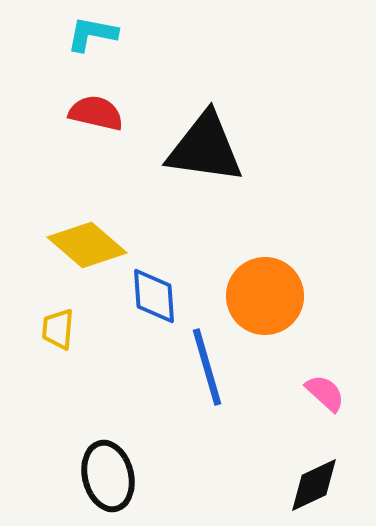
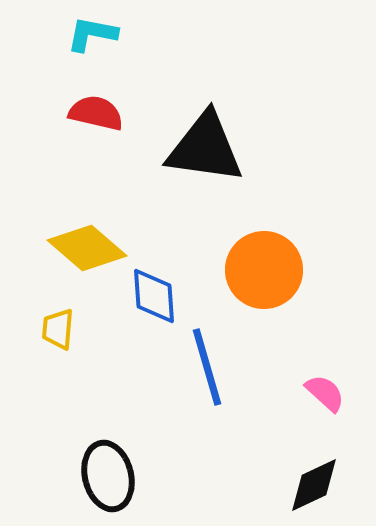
yellow diamond: moved 3 px down
orange circle: moved 1 px left, 26 px up
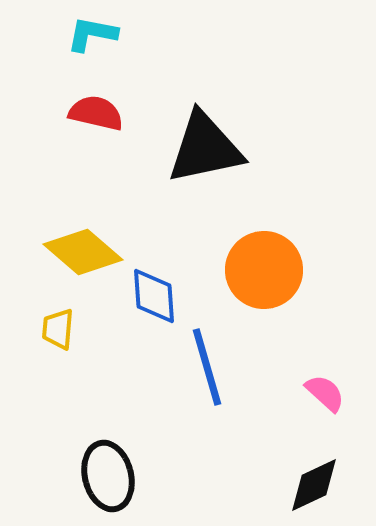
black triangle: rotated 20 degrees counterclockwise
yellow diamond: moved 4 px left, 4 px down
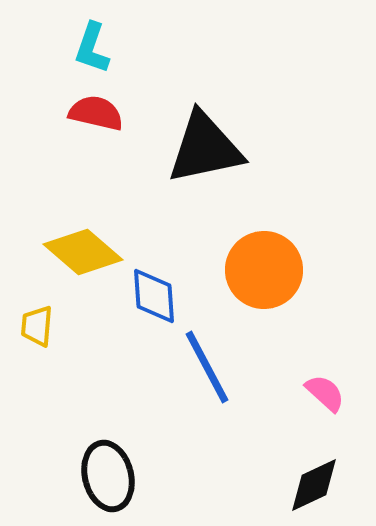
cyan L-shape: moved 14 px down; rotated 82 degrees counterclockwise
yellow trapezoid: moved 21 px left, 3 px up
blue line: rotated 12 degrees counterclockwise
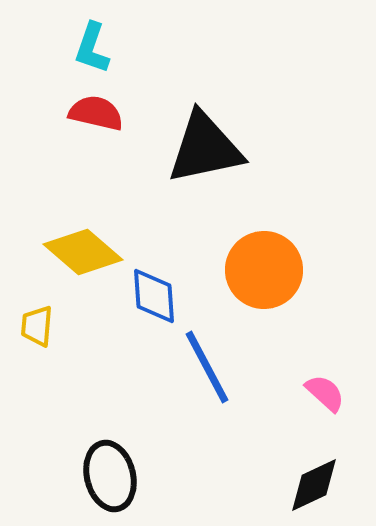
black ellipse: moved 2 px right
